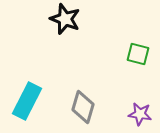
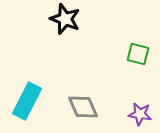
gray diamond: rotated 40 degrees counterclockwise
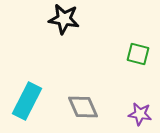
black star: moved 1 px left; rotated 12 degrees counterclockwise
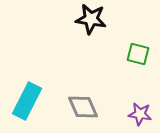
black star: moved 27 px right
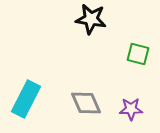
cyan rectangle: moved 1 px left, 2 px up
gray diamond: moved 3 px right, 4 px up
purple star: moved 9 px left, 5 px up; rotated 10 degrees counterclockwise
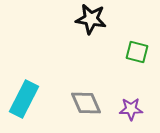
green square: moved 1 px left, 2 px up
cyan rectangle: moved 2 px left
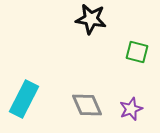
gray diamond: moved 1 px right, 2 px down
purple star: rotated 20 degrees counterclockwise
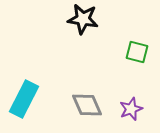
black star: moved 8 px left
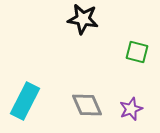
cyan rectangle: moved 1 px right, 2 px down
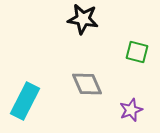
gray diamond: moved 21 px up
purple star: moved 1 px down
